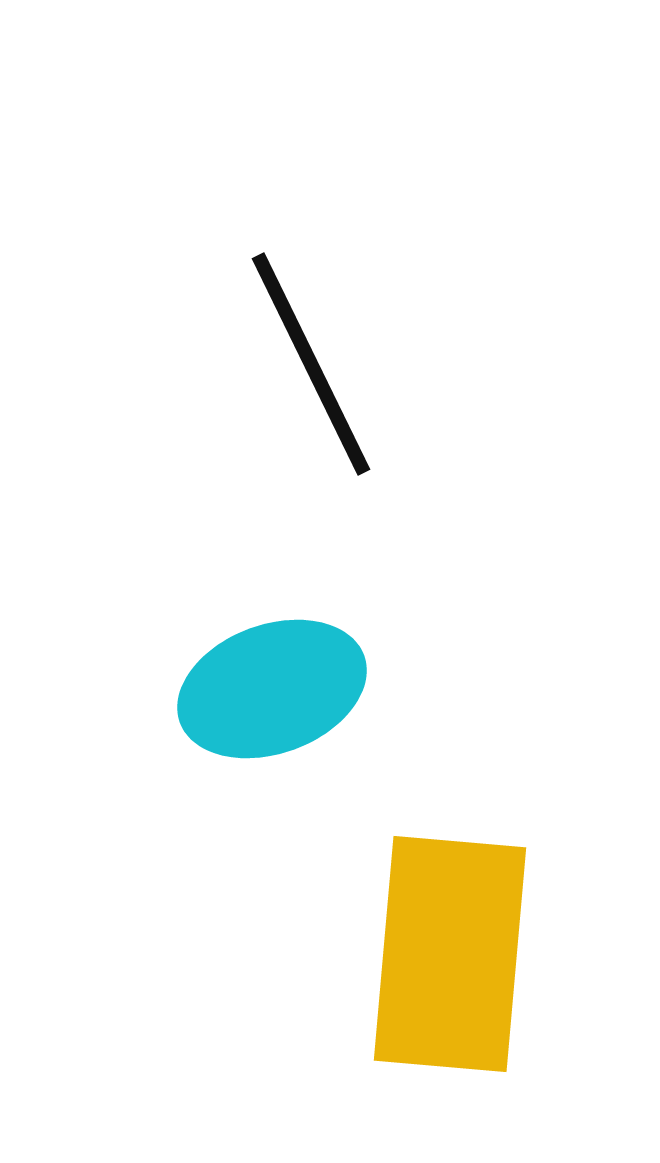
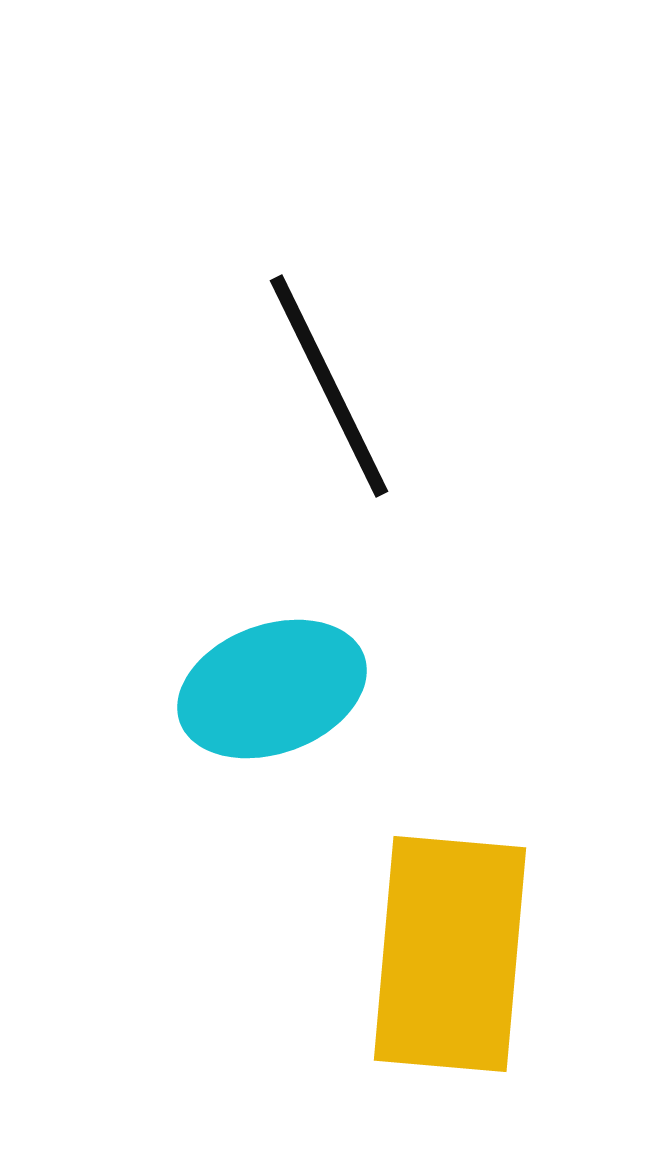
black line: moved 18 px right, 22 px down
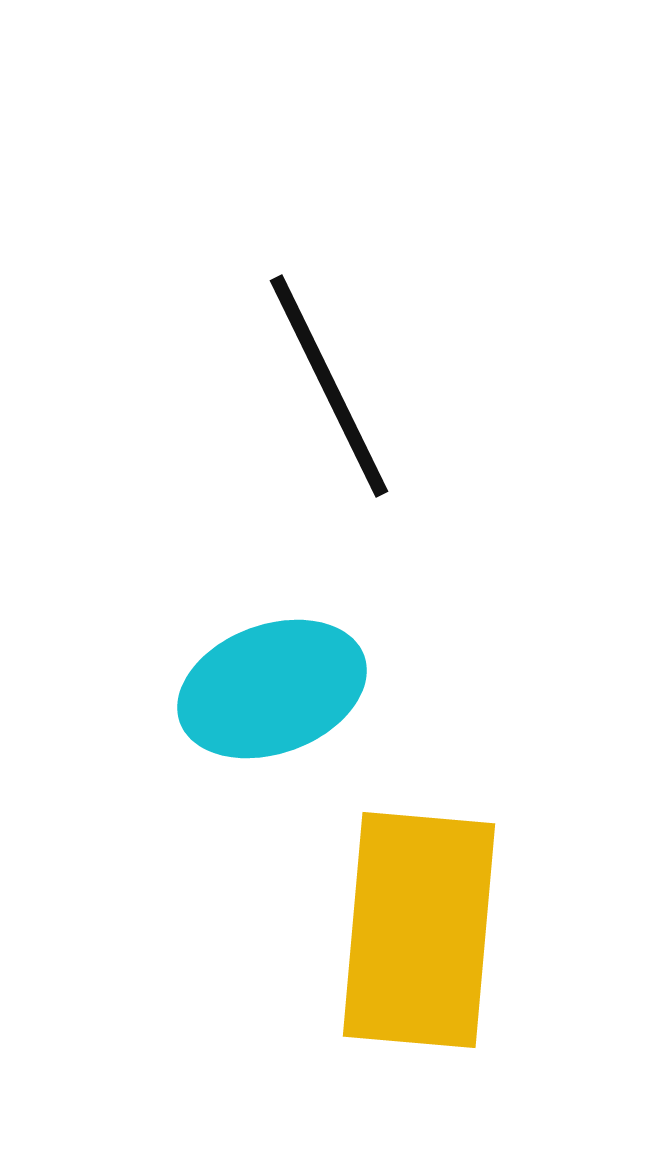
yellow rectangle: moved 31 px left, 24 px up
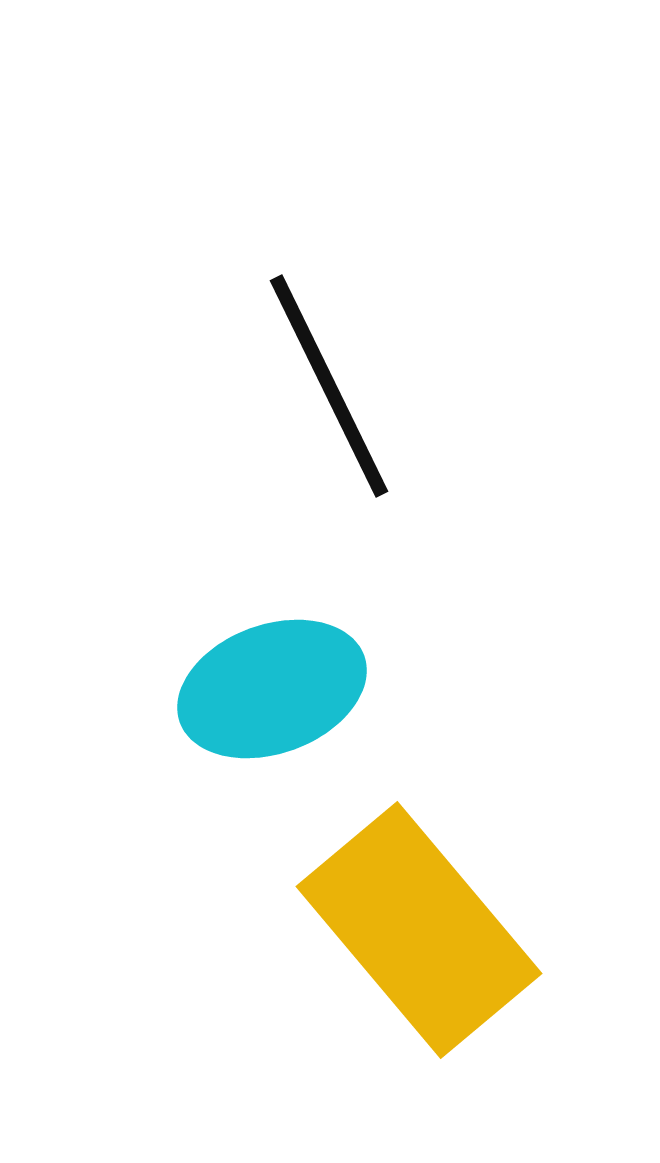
yellow rectangle: rotated 45 degrees counterclockwise
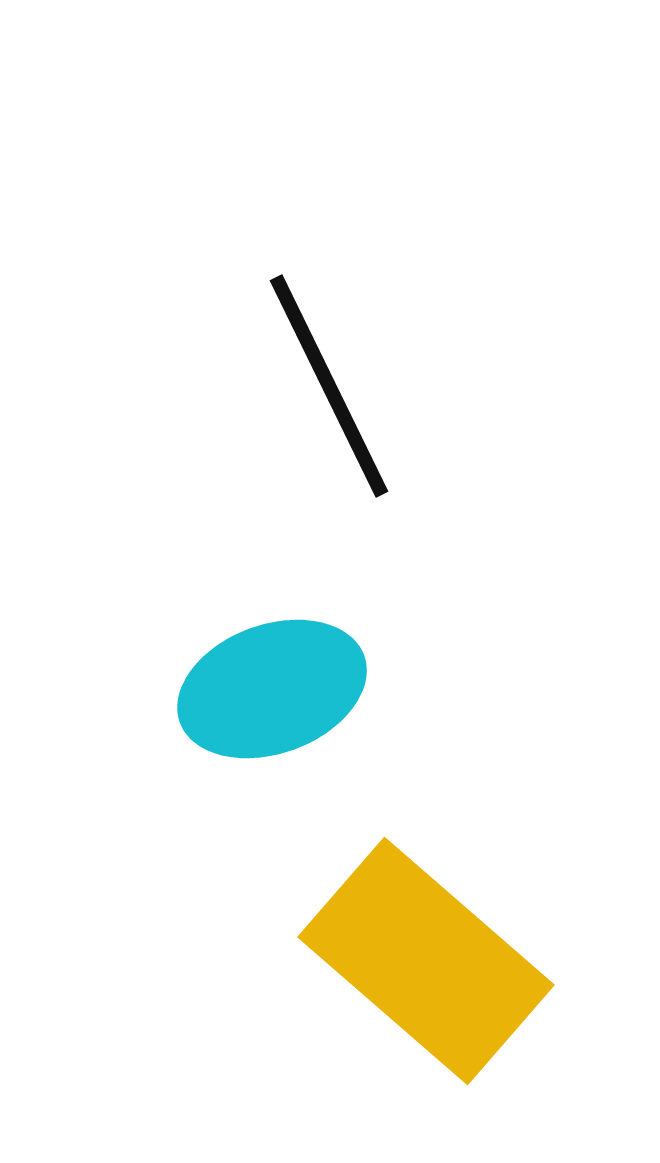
yellow rectangle: moved 7 px right, 31 px down; rotated 9 degrees counterclockwise
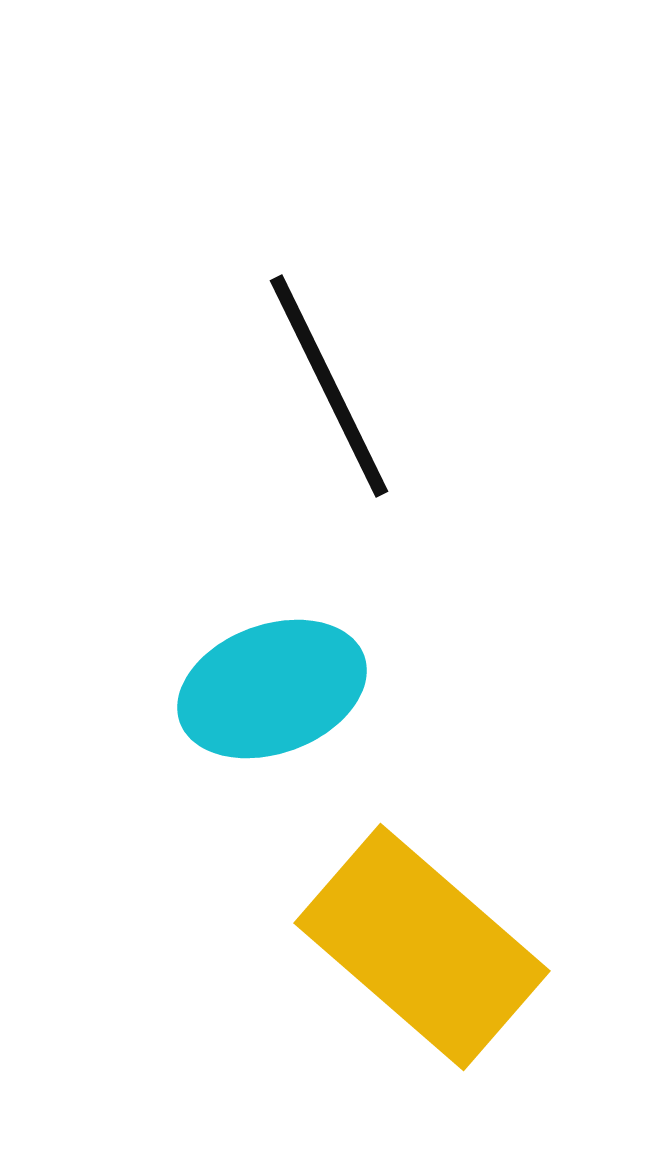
yellow rectangle: moved 4 px left, 14 px up
